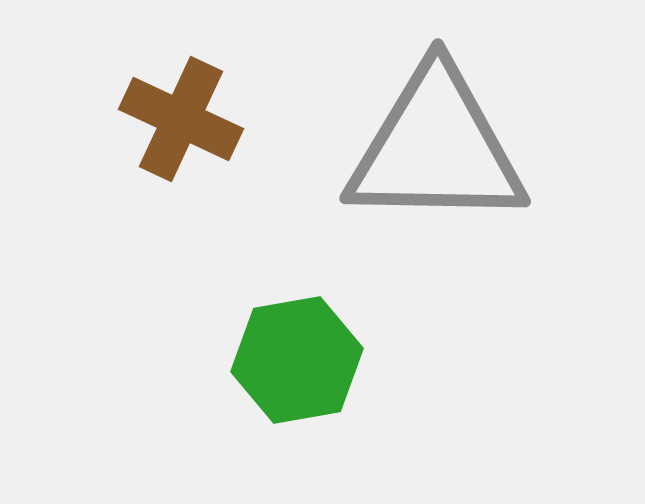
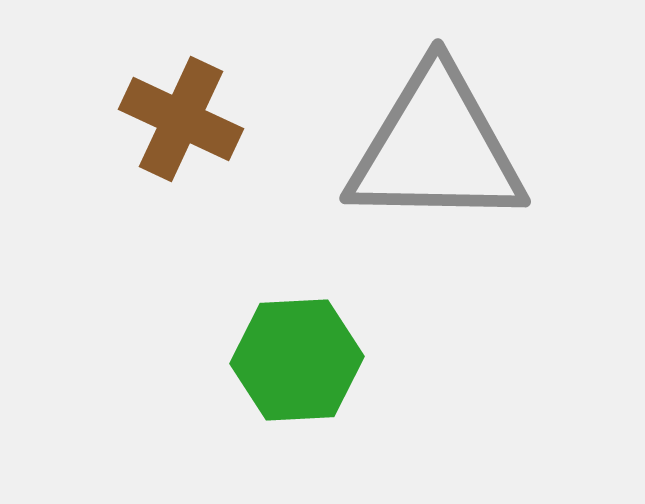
green hexagon: rotated 7 degrees clockwise
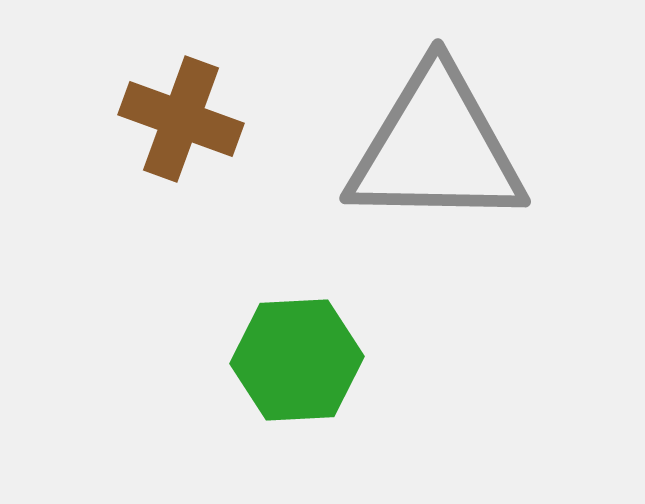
brown cross: rotated 5 degrees counterclockwise
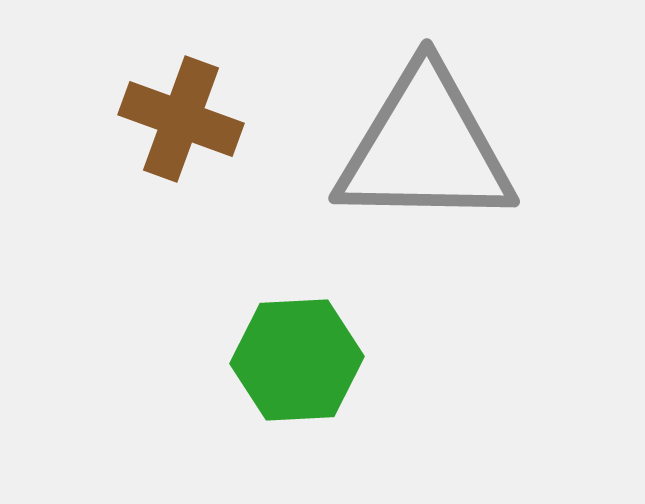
gray triangle: moved 11 px left
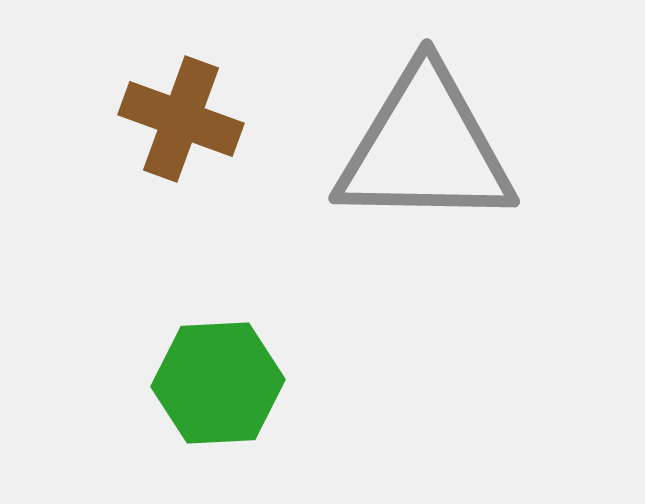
green hexagon: moved 79 px left, 23 px down
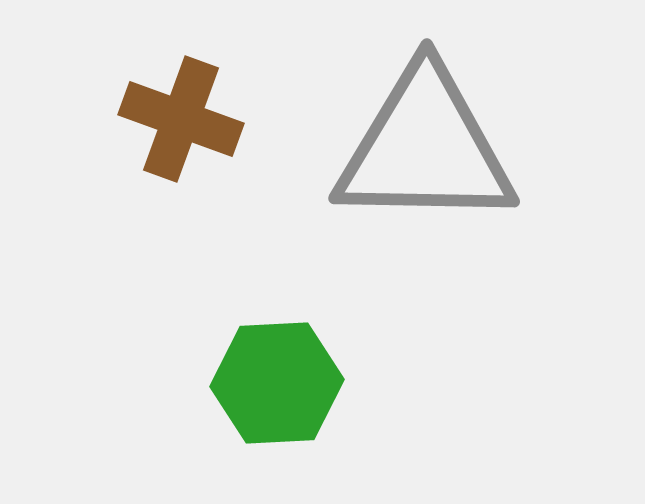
green hexagon: moved 59 px right
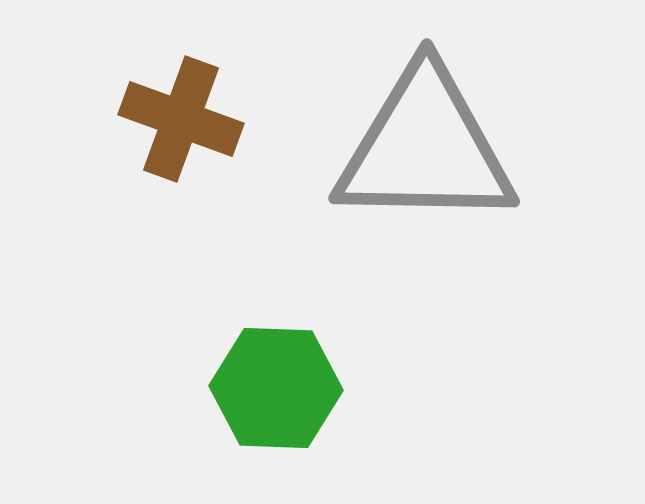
green hexagon: moved 1 px left, 5 px down; rotated 5 degrees clockwise
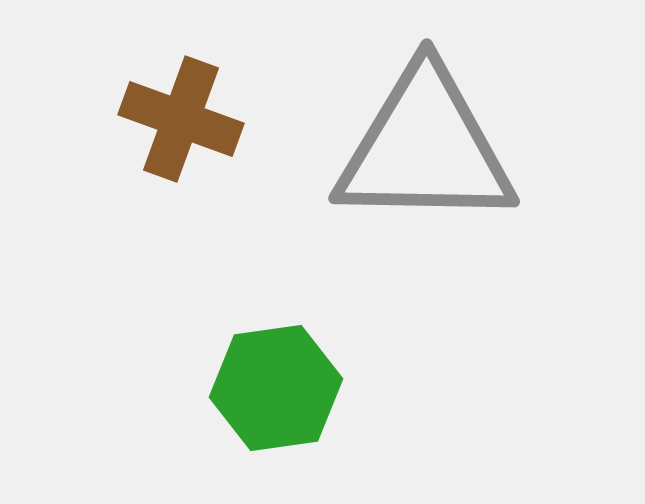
green hexagon: rotated 10 degrees counterclockwise
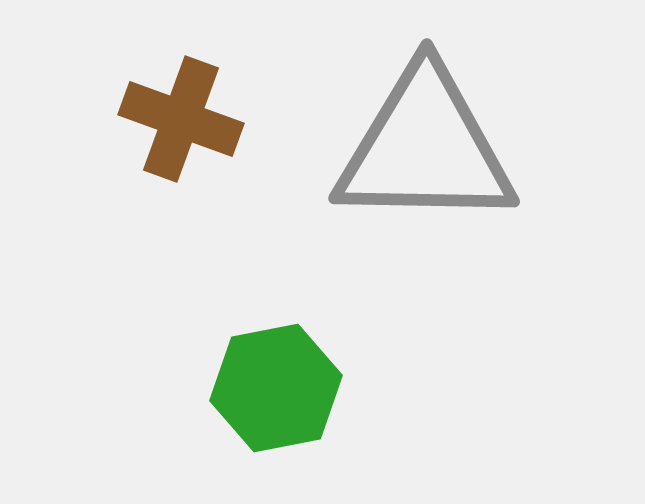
green hexagon: rotated 3 degrees counterclockwise
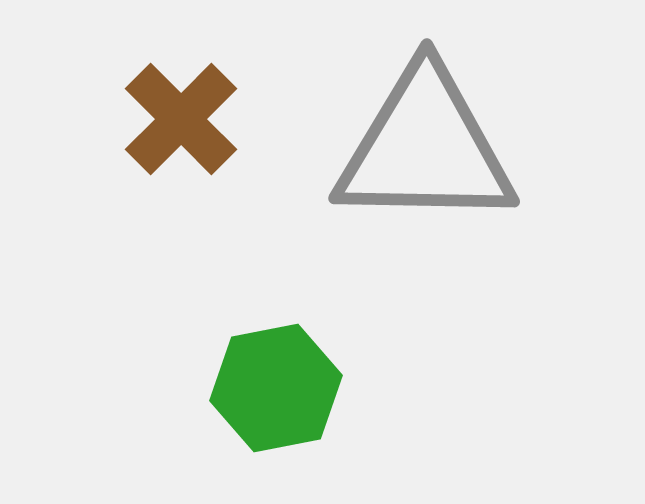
brown cross: rotated 25 degrees clockwise
